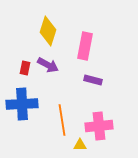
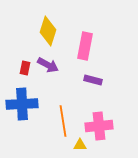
orange line: moved 1 px right, 1 px down
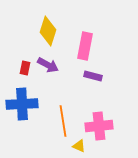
purple rectangle: moved 4 px up
yellow triangle: moved 1 px left, 1 px down; rotated 24 degrees clockwise
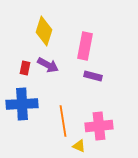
yellow diamond: moved 4 px left
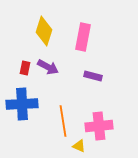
pink rectangle: moved 2 px left, 9 px up
purple arrow: moved 2 px down
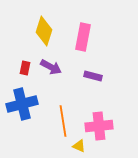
purple arrow: moved 3 px right
blue cross: rotated 12 degrees counterclockwise
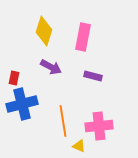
red rectangle: moved 11 px left, 10 px down
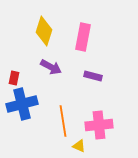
pink cross: moved 1 px up
